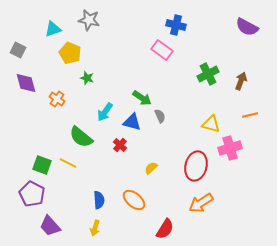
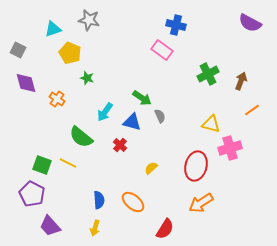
purple semicircle: moved 3 px right, 4 px up
orange line: moved 2 px right, 5 px up; rotated 21 degrees counterclockwise
orange ellipse: moved 1 px left, 2 px down
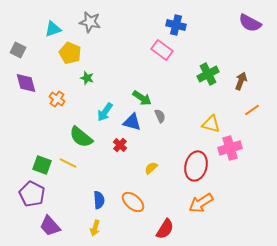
gray star: moved 1 px right, 2 px down
